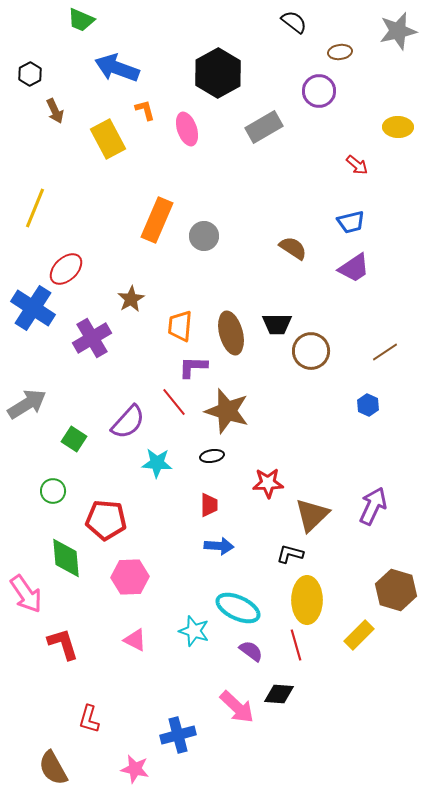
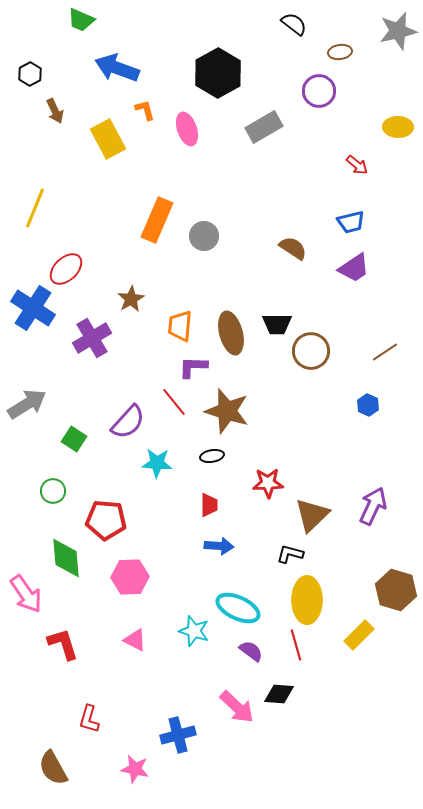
black semicircle at (294, 22): moved 2 px down
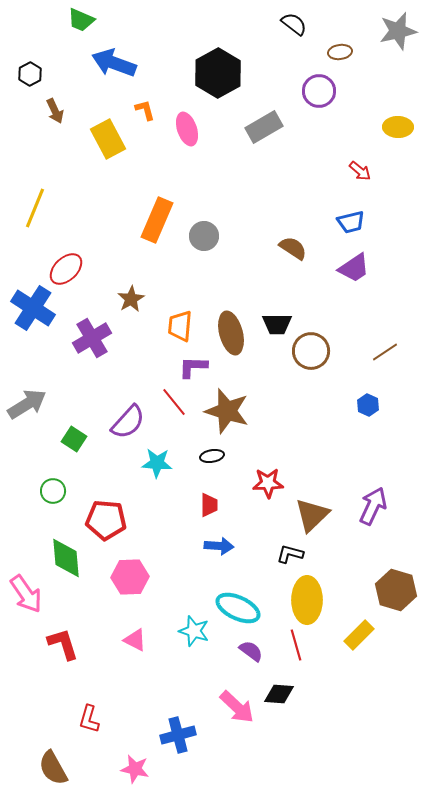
blue arrow at (117, 68): moved 3 px left, 5 px up
red arrow at (357, 165): moved 3 px right, 6 px down
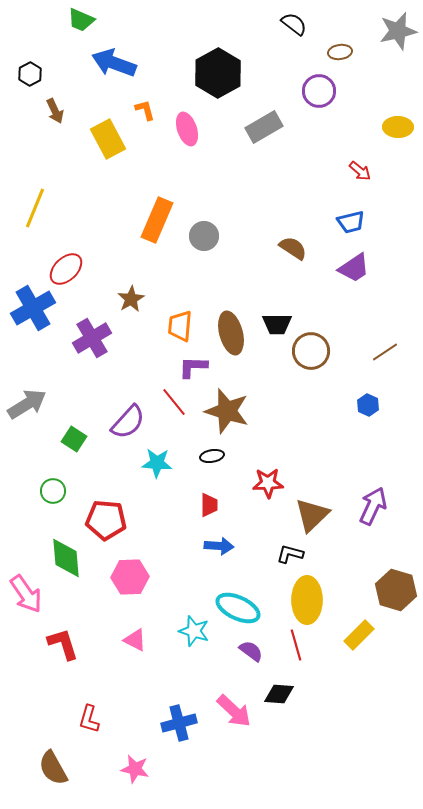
blue cross at (33, 308): rotated 27 degrees clockwise
pink arrow at (237, 707): moved 3 px left, 4 px down
blue cross at (178, 735): moved 1 px right, 12 px up
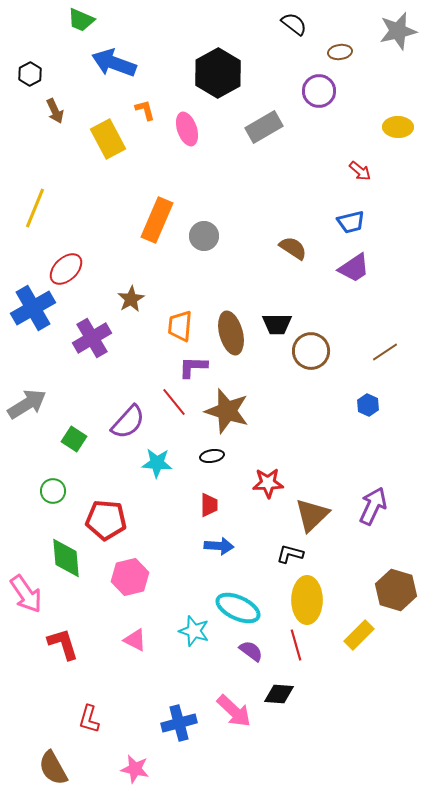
pink hexagon at (130, 577): rotated 12 degrees counterclockwise
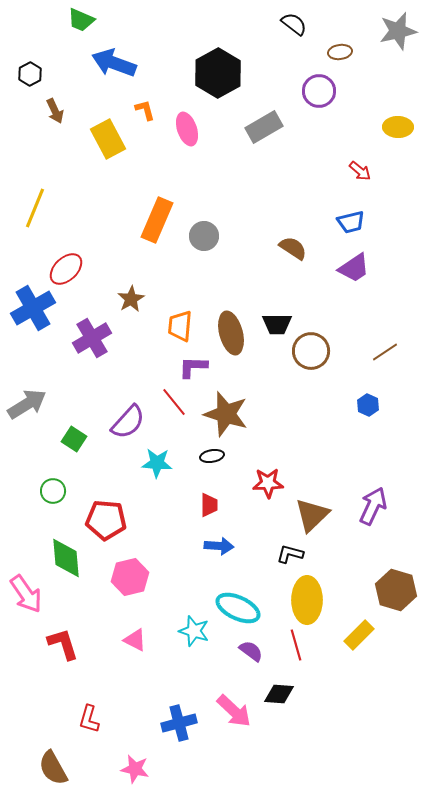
brown star at (227, 411): moved 1 px left, 3 px down
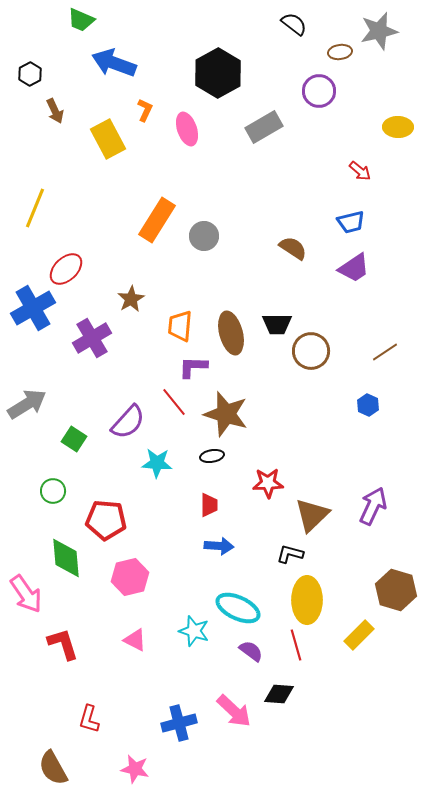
gray star at (398, 31): moved 19 px left
orange L-shape at (145, 110): rotated 40 degrees clockwise
orange rectangle at (157, 220): rotated 9 degrees clockwise
